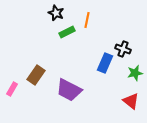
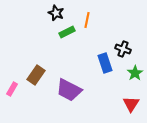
blue rectangle: rotated 42 degrees counterclockwise
green star: rotated 21 degrees counterclockwise
red triangle: moved 3 px down; rotated 24 degrees clockwise
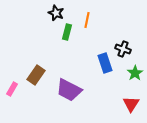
green rectangle: rotated 49 degrees counterclockwise
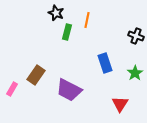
black cross: moved 13 px right, 13 px up
red triangle: moved 11 px left
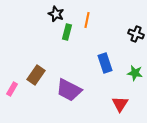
black star: moved 1 px down
black cross: moved 2 px up
green star: rotated 28 degrees counterclockwise
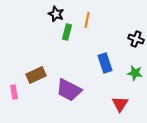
black cross: moved 5 px down
brown rectangle: rotated 30 degrees clockwise
pink rectangle: moved 2 px right, 3 px down; rotated 40 degrees counterclockwise
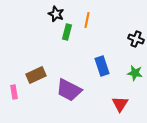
blue rectangle: moved 3 px left, 3 px down
